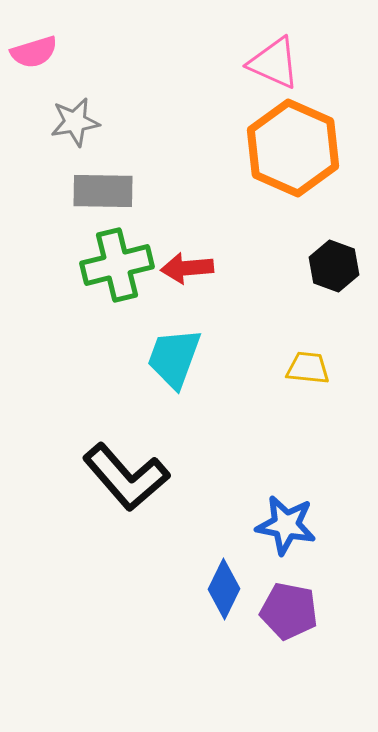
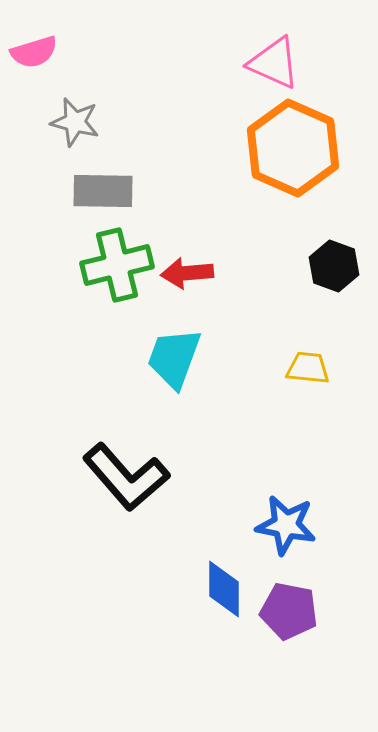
gray star: rotated 24 degrees clockwise
red arrow: moved 5 px down
blue diamond: rotated 26 degrees counterclockwise
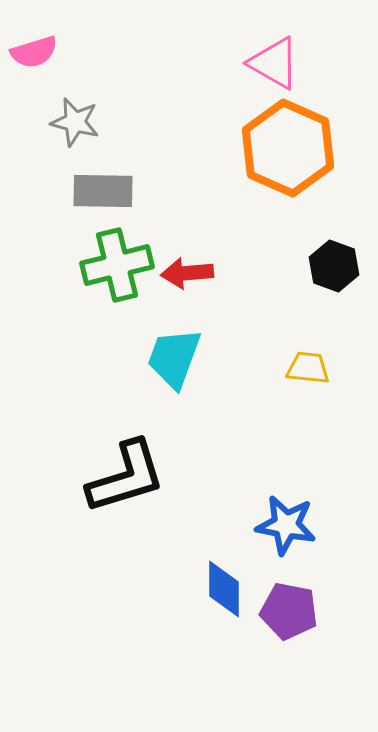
pink triangle: rotated 6 degrees clockwise
orange hexagon: moved 5 px left
black L-shape: rotated 66 degrees counterclockwise
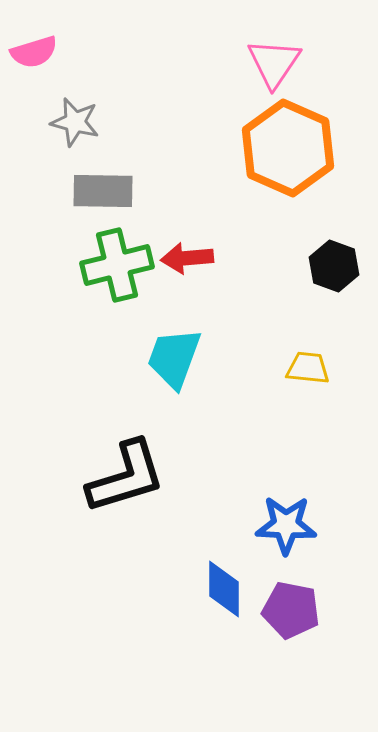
pink triangle: rotated 34 degrees clockwise
red arrow: moved 15 px up
blue star: rotated 8 degrees counterclockwise
purple pentagon: moved 2 px right, 1 px up
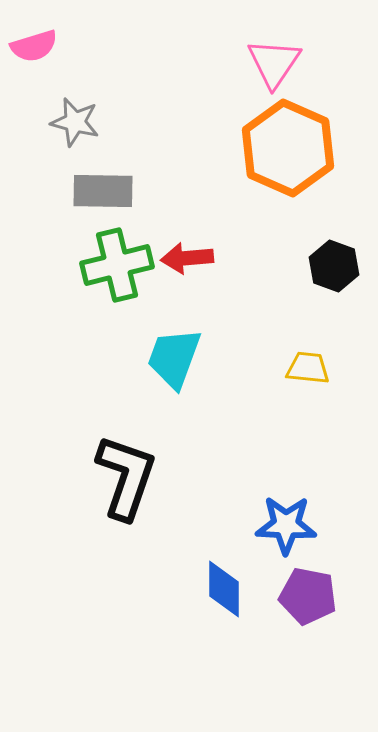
pink semicircle: moved 6 px up
black L-shape: rotated 54 degrees counterclockwise
purple pentagon: moved 17 px right, 14 px up
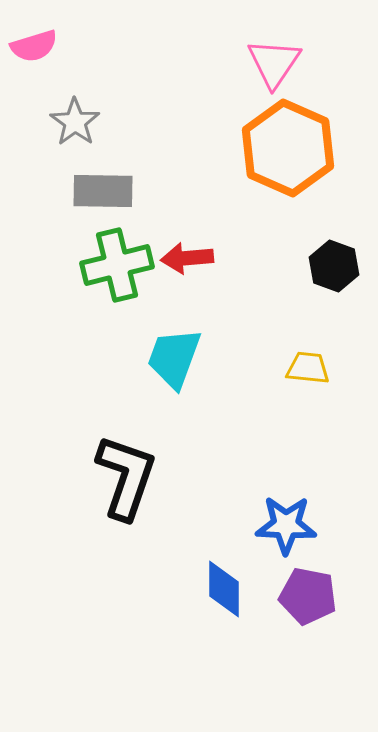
gray star: rotated 21 degrees clockwise
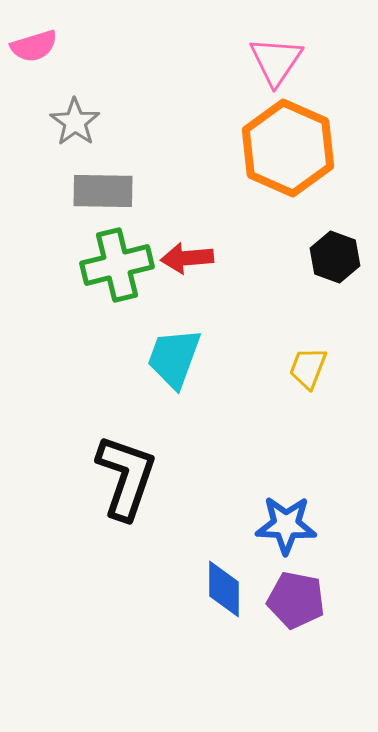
pink triangle: moved 2 px right, 2 px up
black hexagon: moved 1 px right, 9 px up
yellow trapezoid: rotated 75 degrees counterclockwise
purple pentagon: moved 12 px left, 4 px down
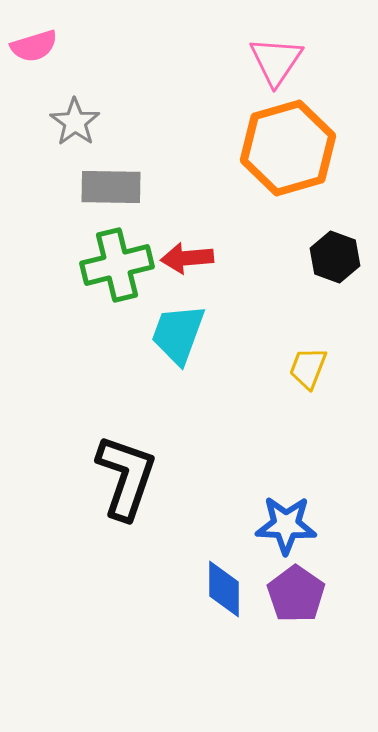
orange hexagon: rotated 20 degrees clockwise
gray rectangle: moved 8 px right, 4 px up
cyan trapezoid: moved 4 px right, 24 px up
purple pentagon: moved 6 px up; rotated 24 degrees clockwise
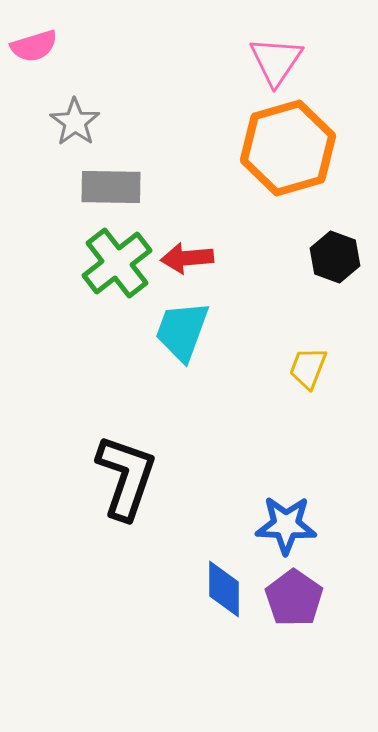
green cross: moved 2 px up; rotated 24 degrees counterclockwise
cyan trapezoid: moved 4 px right, 3 px up
purple pentagon: moved 2 px left, 4 px down
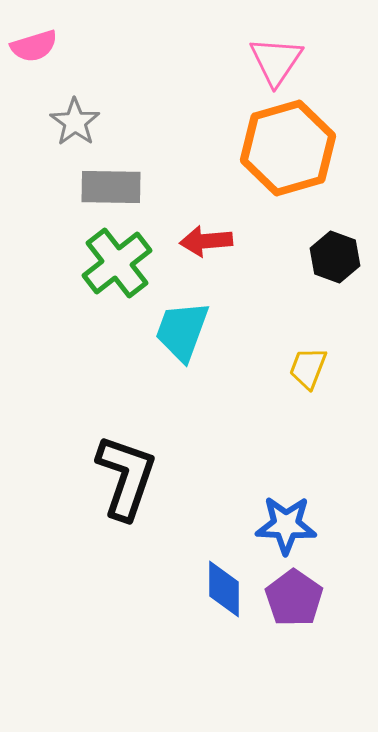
red arrow: moved 19 px right, 17 px up
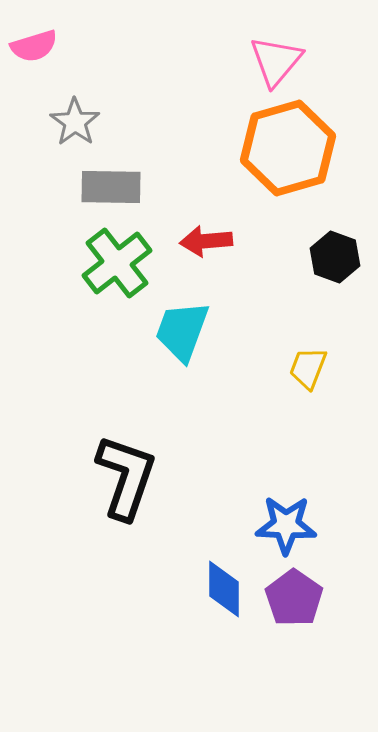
pink triangle: rotated 6 degrees clockwise
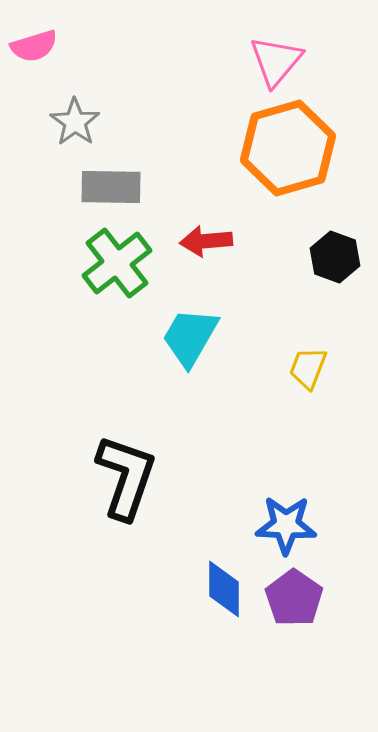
cyan trapezoid: moved 8 px right, 6 px down; rotated 10 degrees clockwise
